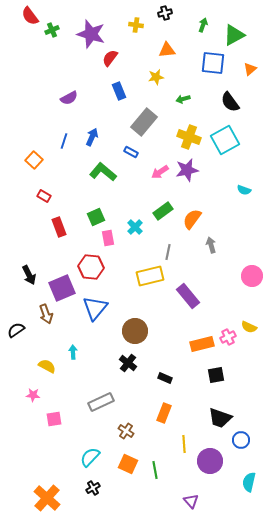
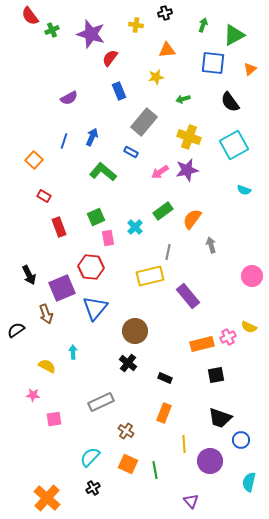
cyan square at (225, 140): moved 9 px right, 5 px down
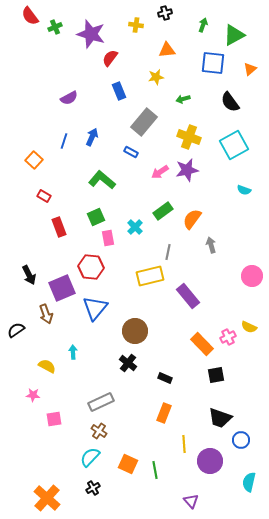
green cross at (52, 30): moved 3 px right, 3 px up
green L-shape at (103, 172): moved 1 px left, 8 px down
orange rectangle at (202, 344): rotated 60 degrees clockwise
brown cross at (126, 431): moved 27 px left
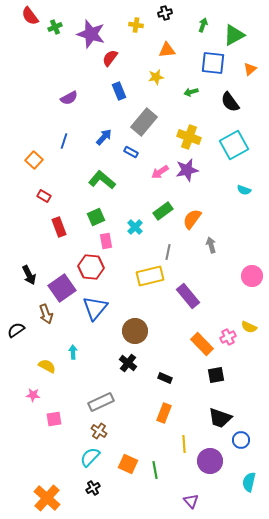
green arrow at (183, 99): moved 8 px right, 7 px up
blue arrow at (92, 137): moved 12 px right; rotated 18 degrees clockwise
pink rectangle at (108, 238): moved 2 px left, 3 px down
purple square at (62, 288): rotated 12 degrees counterclockwise
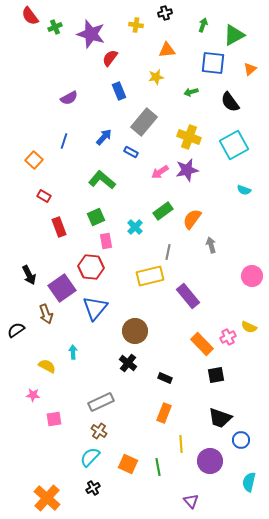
yellow line at (184, 444): moved 3 px left
green line at (155, 470): moved 3 px right, 3 px up
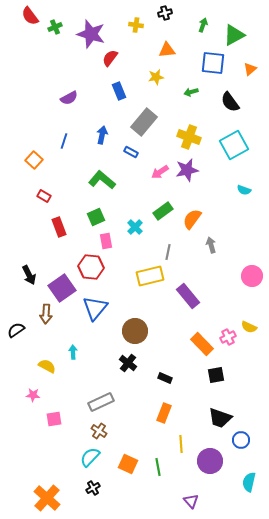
blue arrow at (104, 137): moved 2 px left, 2 px up; rotated 30 degrees counterclockwise
brown arrow at (46, 314): rotated 24 degrees clockwise
